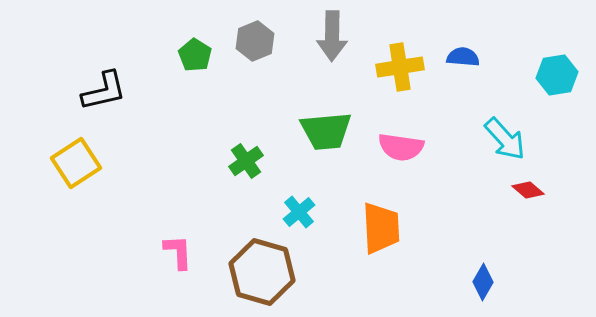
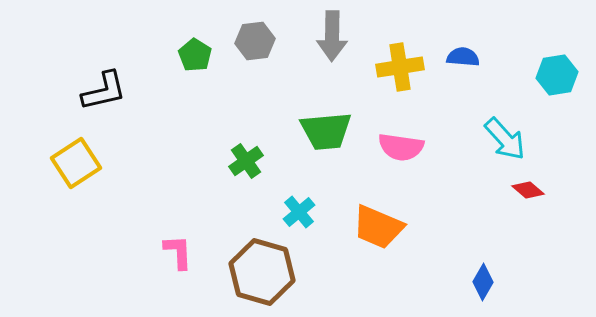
gray hexagon: rotated 15 degrees clockwise
orange trapezoid: moved 3 px left, 1 px up; rotated 116 degrees clockwise
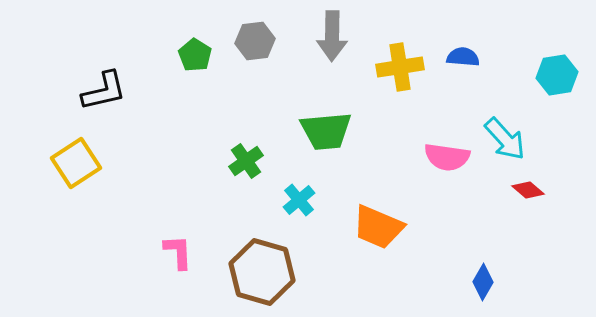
pink semicircle: moved 46 px right, 10 px down
cyan cross: moved 12 px up
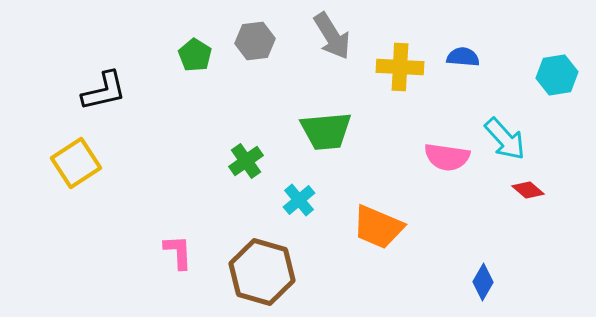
gray arrow: rotated 33 degrees counterclockwise
yellow cross: rotated 12 degrees clockwise
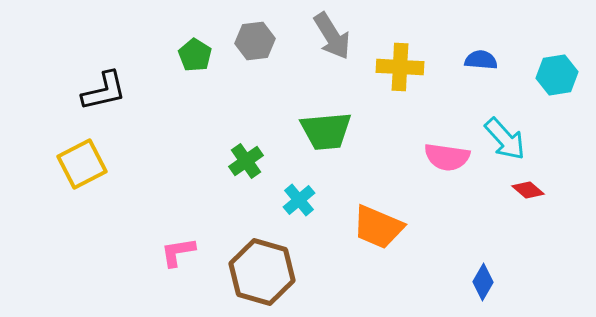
blue semicircle: moved 18 px right, 3 px down
yellow square: moved 6 px right, 1 px down; rotated 6 degrees clockwise
pink L-shape: rotated 96 degrees counterclockwise
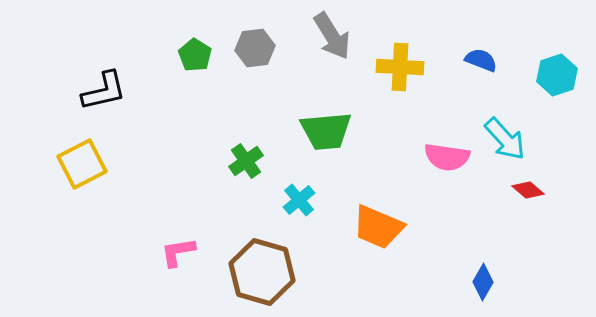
gray hexagon: moved 7 px down
blue semicircle: rotated 16 degrees clockwise
cyan hexagon: rotated 9 degrees counterclockwise
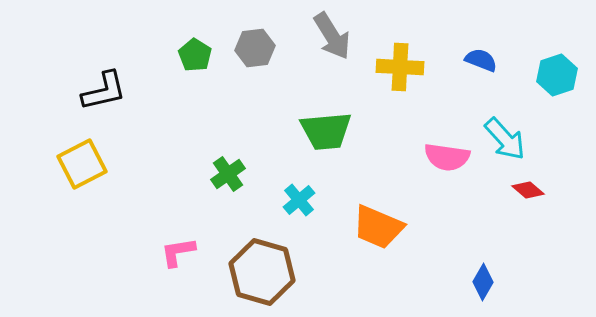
green cross: moved 18 px left, 13 px down
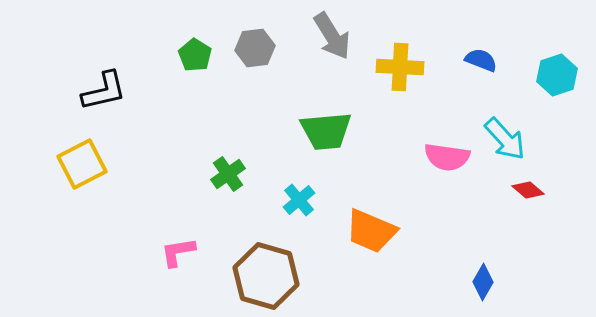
orange trapezoid: moved 7 px left, 4 px down
brown hexagon: moved 4 px right, 4 px down
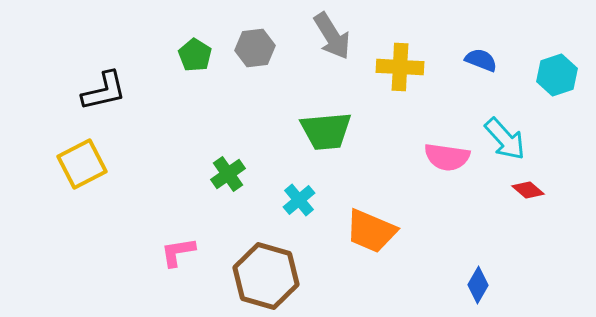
blue diamond: moved 5 px left, 3 px down
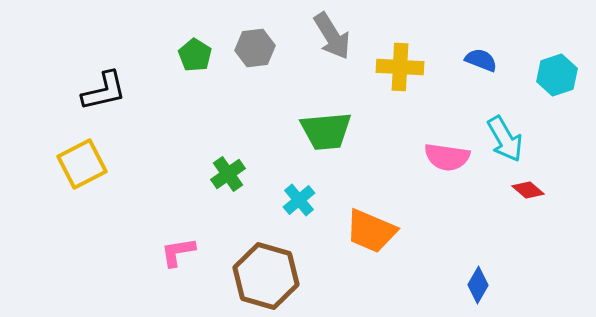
cyan arrow: rotated 12 degrees clockwise
